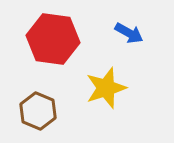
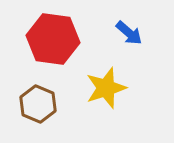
blue arrow: rotated 12 degrees clockwise
brown hexagon: moved 7 px up
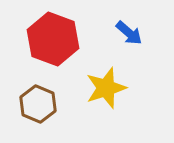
red hexagon: rotated 12 degrees clockwise
